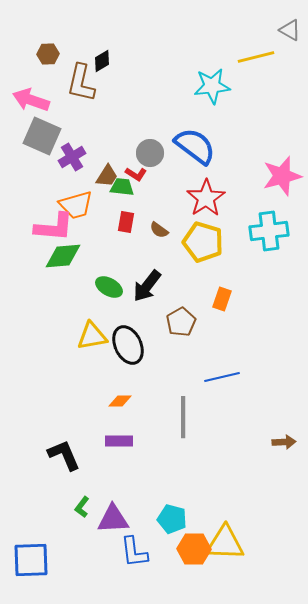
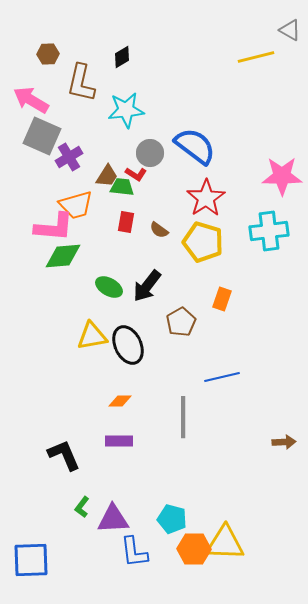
black diamond at (102, 61): moved 20 px right, 4 px up
cyan star at (212, 86): moved 86 px left, 24 px down
pink arrow at (31, 100): rotated 12 degrees clockwise
purple cross at (72, 157): moved 3 px left
pink star at (282, 176): rotated 15 degrees clockwise
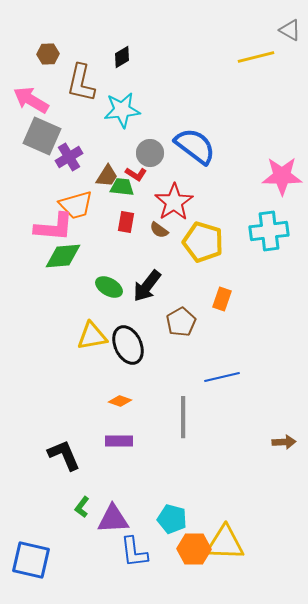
cyan star at (126, 110): moved 4 px left
red star at (206, 198): moved 32 px left, 4 px down
orange diamond at (120, 401): rotated 20 degrees clockwise
blue square at (31, 560): rotated 15 degrees clockwise
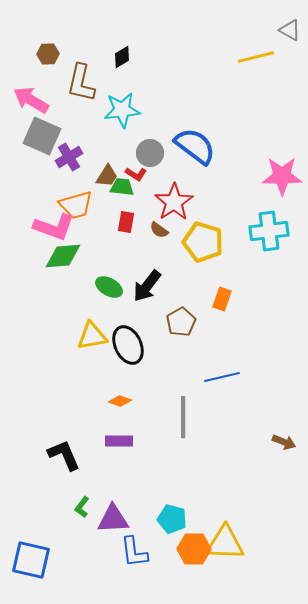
pink L-shape at (54, 227): rotated 15 degrees clockwise
brown arrow at (284, 442): rotated 25 degrees clockwise
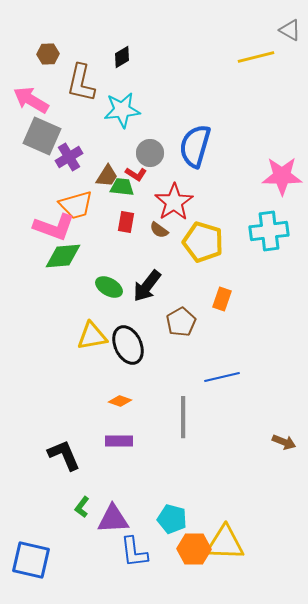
blue semicircle at (195, 146): rotated 111 degrees counterclockwise
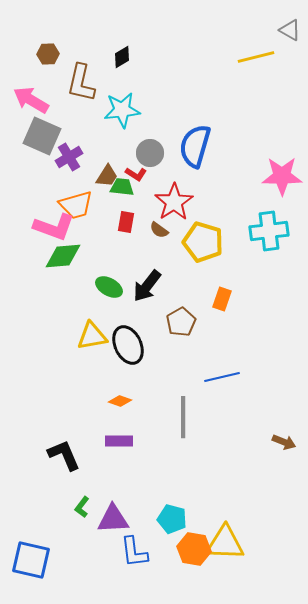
orange hexagon at (194, 549): rotated 8 degrees clockwise
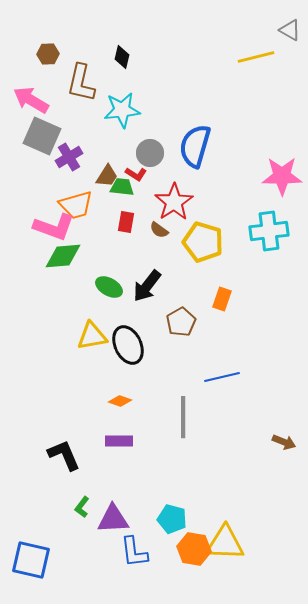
black diamond at (122, 57): rotated 45 degrees counterclockwise
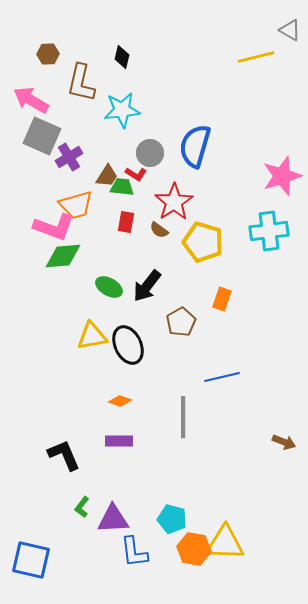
pink star at (282, 176): rotated 18 degrees counterclockwise
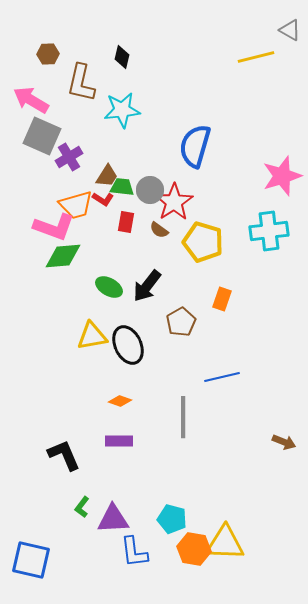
gray circle at (150, 153): moved 37 px down
red L-shape at (136, 174): moved 33 px left, 25 px down
